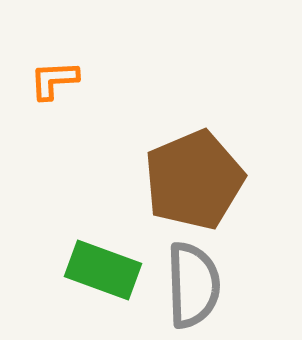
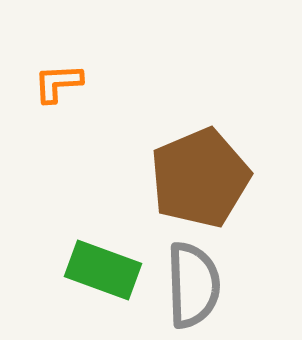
orange L-shape: moved 4 px right, 3 px down
brown pentagon: moved 6 px right, 2 px up
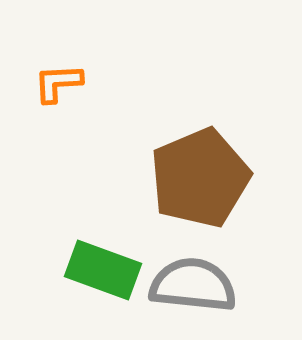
gray semicircle: rotated 82 degrees counterclockwise
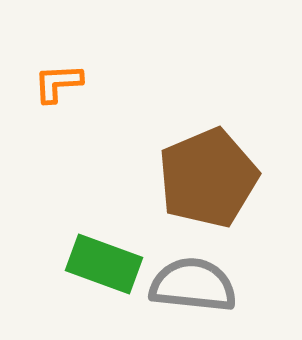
brown pentagon: moved 8 px right
green rectangle: moved 1 px right, 6 px up
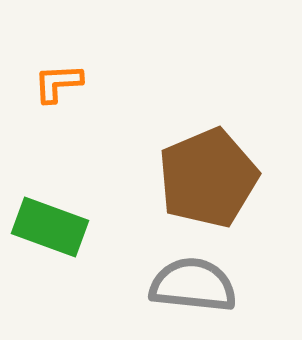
green rectangle: moved 54 px left, 37 px up
